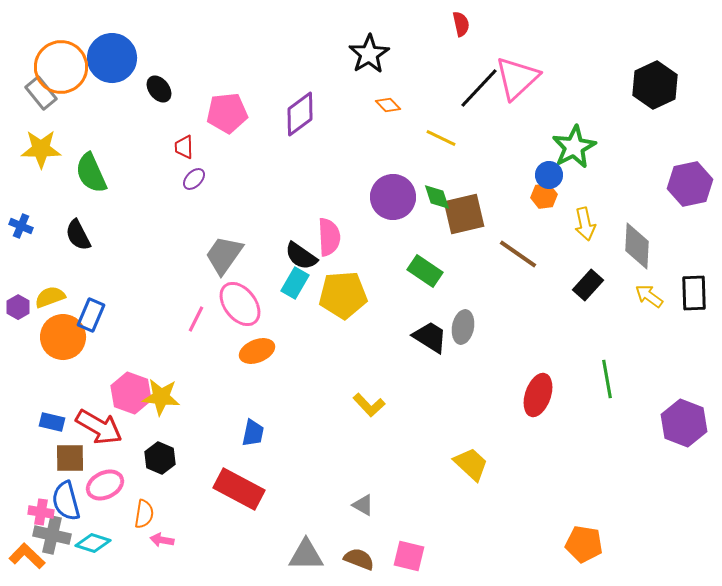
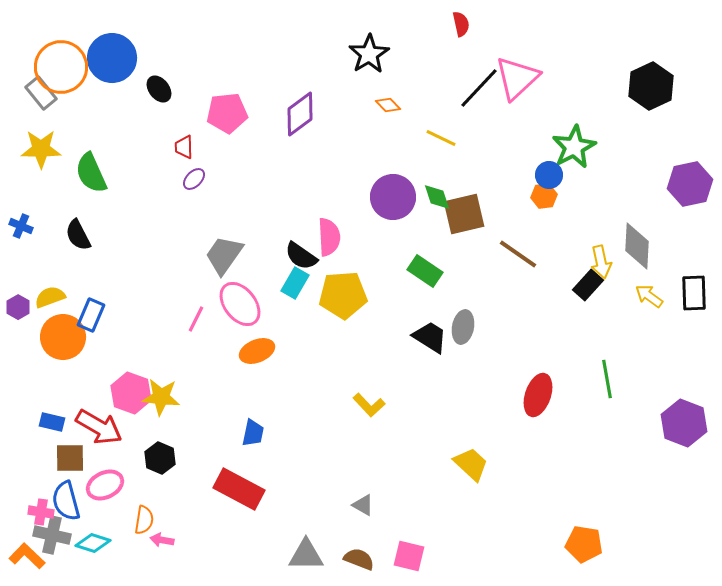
black hexagon at (655, 85): moved 4 px left, 1 px down
yellow arrow at (585, 224): moved 16 px right, 38 px down
orange semicircle at (144, 514): moved 6 px down
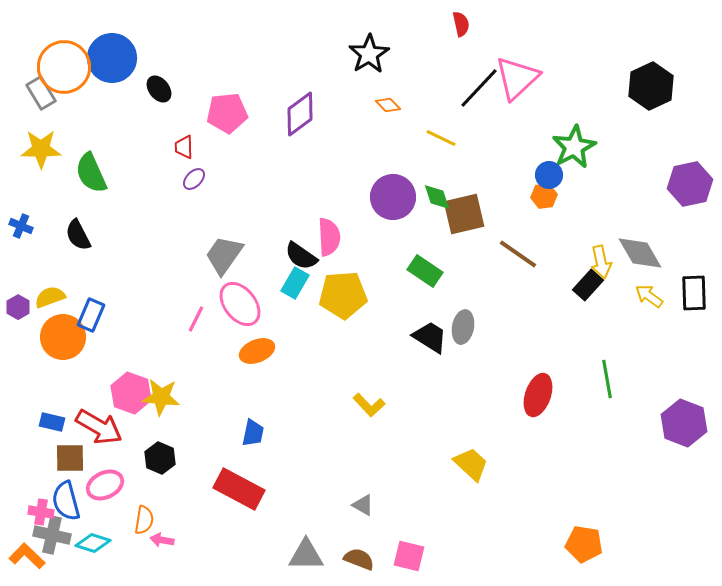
orange circle at (61, 67): moved 3 px right
gray rectangle at (41, 93): rotated 8 degrees clockwise
gray diamond at (637, 246): moved 3 px right, 7 px down; rotated 33 degrees counterclockwise
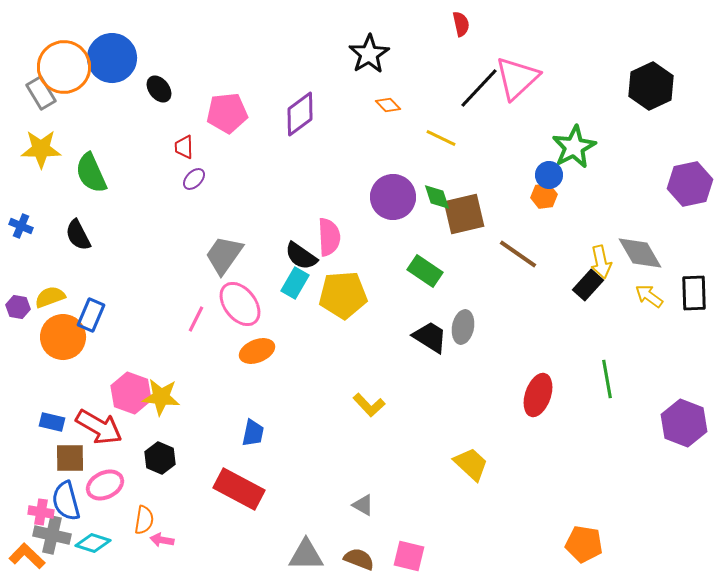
purple hexagon at (18, 307): rotated 20 degrees counterclockwise
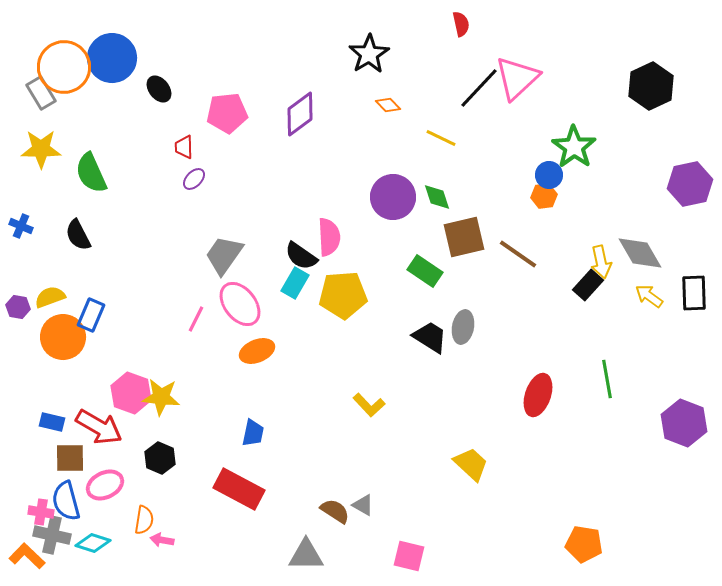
green star at (574, 147): rotated 9 degrees counterclockwise
brown square at (464, 214): moved 23 px down
brown semicircle at (359, 559): moved 24 px left, 48 px up; rotated 12 degrees clockwise
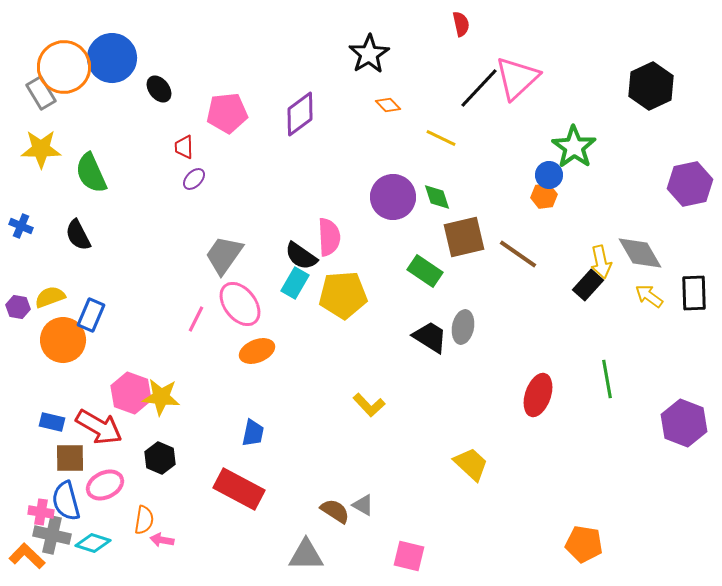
orange circle at (63, 337): moved 3 px down
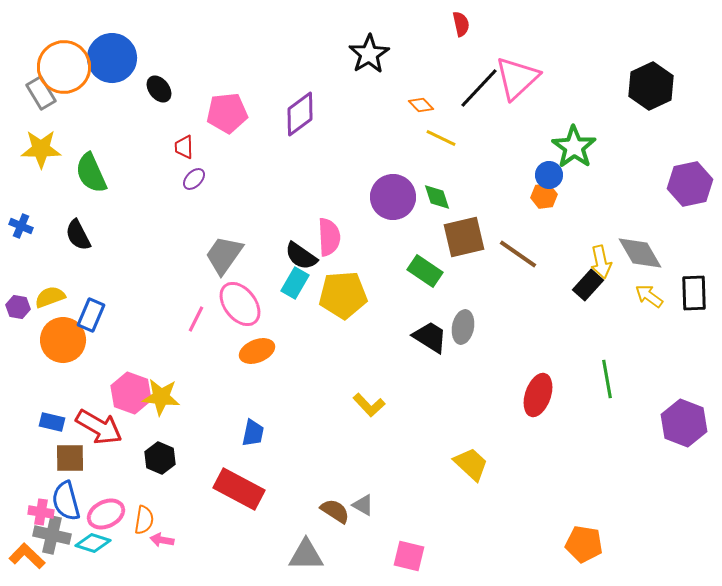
orange diamond at (388, 105): moved 33 px right
pink ellipse at (105, 485): moved 1 px right, 29 px down
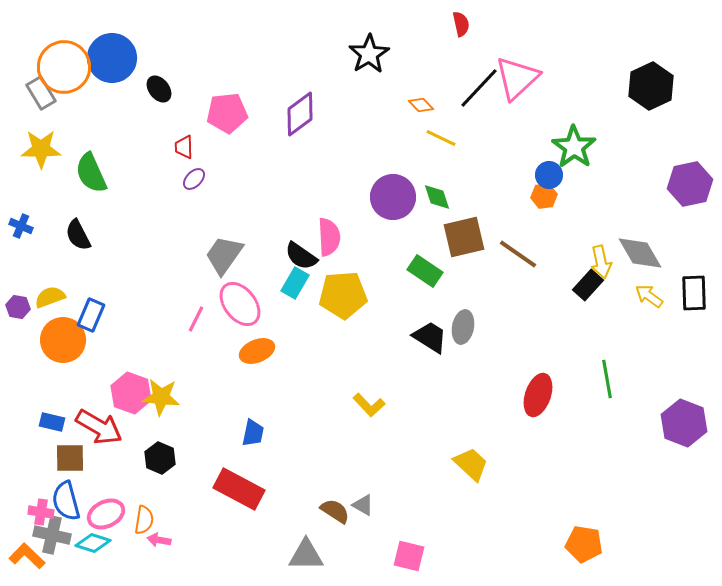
pink arrow at (162, 540): moved 3 px left
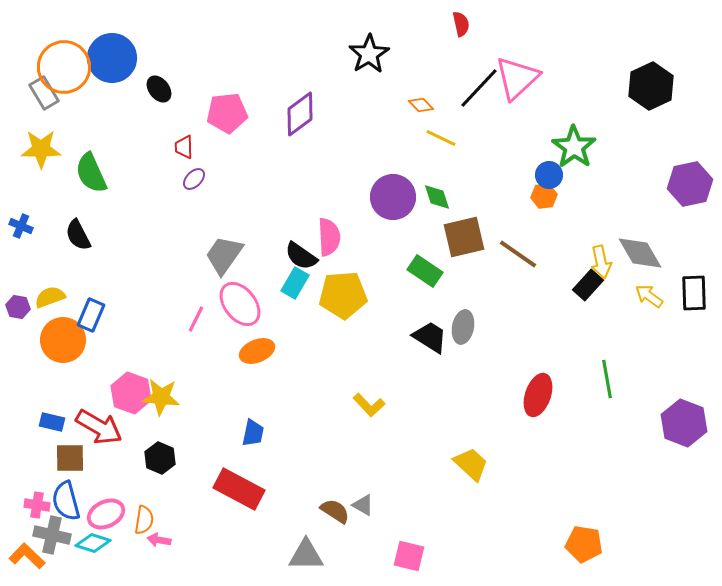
gray rectangle at (41, 93): moved 3 px right
pink cross at (41, 512): moved 4 px left, 7 px up
